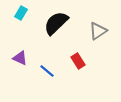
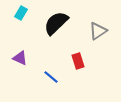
red rectangle: rotated 14 degrees clockwise
blue line: moved 4 px right, 6 px down
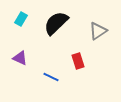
cyan rectangle: moved 6 px down
blue line: rotated 14 degrees counterclockwise
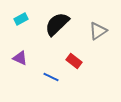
cyan rectangle: rotated 32 degrees clockwise
black semicircle: moved 1 px right, 1 px down
red rectangle: moved 4 px left; rotated 35 degrees counterclockwise
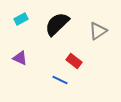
blue line: moved 9 px right, 3 px down
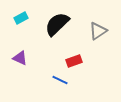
cyan rectangle: moved 1 px up
red rectangle: rotated 56 degrees counterclockwise
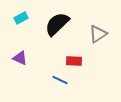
gray triangle: moved 3 px down
red rectangle: rotated 21 degrees clockwise
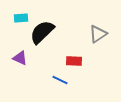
cyan rectangle: rotated 24 degrees clockwise
black semicircle: moved 15 px left, 8 px down
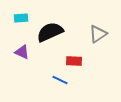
black semicircle: moved 8 px right; rotated 20 degrees clockwise
purple triangle: moved 2 px right, 6 px up
